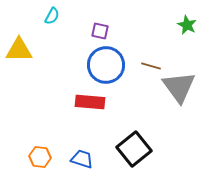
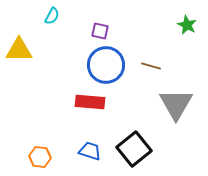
gray triangle: moved 3 px left, 17 px down; rotated 6 degrees clockwise
blue trapezoid: moved 8 px right, 8 px up
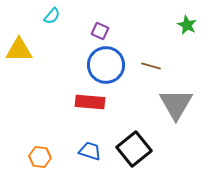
cyan semicircle: rotated 12 degrees clockwise
purple square: rotated 12 degrees clockwise
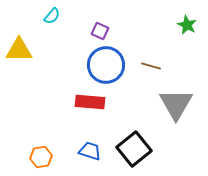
orange hexagon: moved 1 px right; rotated 15 degrees counterclockwise
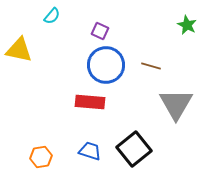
yellow triangle: rotated 12 degrees clockwise
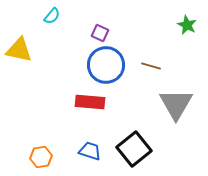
purple square: moved 2 px down
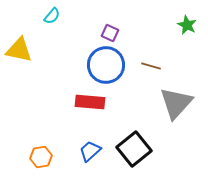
purple square: moved 10 px right
gray triangle: moved 1 px up; rotated 12 degrees clockwise
blue trapezoid: rotated 60 degrees counterclockwise
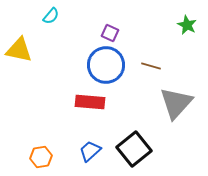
cyan semicircle: moved 1 px left
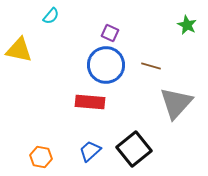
orange hexagon: rotated 20 degrees clockwise
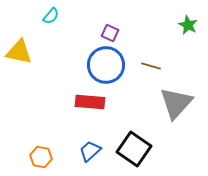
green star: moved 1 px right
yellow triangle: moved 2 px down
black square: rotated 16 degrees counterclockwise
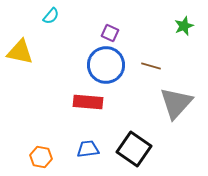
green star: moved 4 px left, 1 px down; rotated 24 degrees clockwise
yellow triangle: moved 1 px right
red rectangle: moved 2 px left
blue trapezoid: moved 2 px left, 2 px up; rotated 35 degrees clockwise
